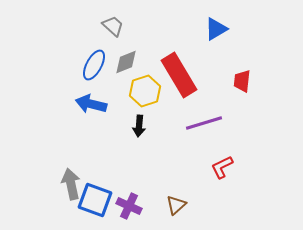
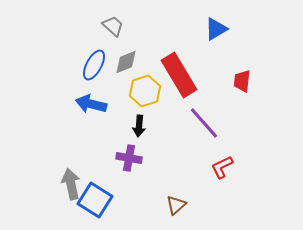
purple line: rotated 66 degrees clockwise
blue square: rotated 12 degrees clockwise
purple cross: moved 48 px up; rotated 15 degrees counterclockwise
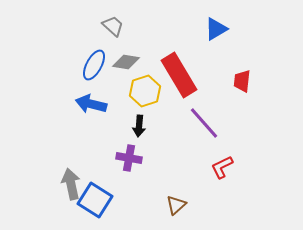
gray diamond: rotated 32 degrees clockwise
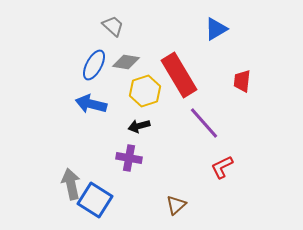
black arrow: rotated 70 degrees clockwise
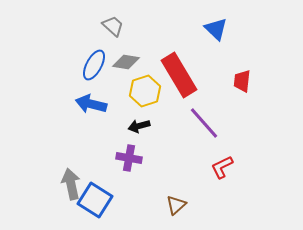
blue triangle: rotated 45 degrees counterclockwise
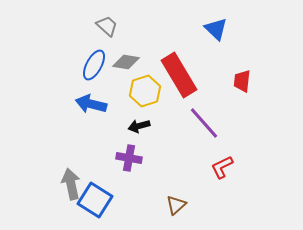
gray trapezoid: moved 6 px left
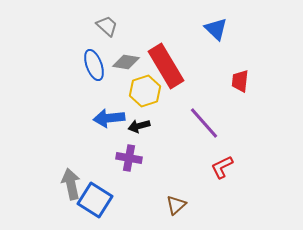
blue ellipse: rotated 48 degrees counterclockwise
red rectangle: moved 13 px left, 9 px up
red trapezoid: moved 2 px left
blue arrow: moved 18 px right, 14 px down; rotated 20 degrees counterclockwise
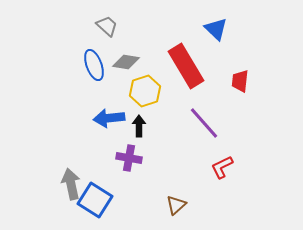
red rectangle: moved 20 px right
black arrow: rotated 105 degrees clockwise
